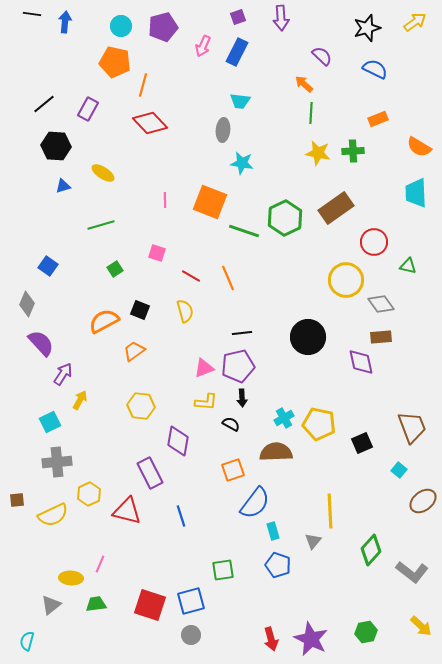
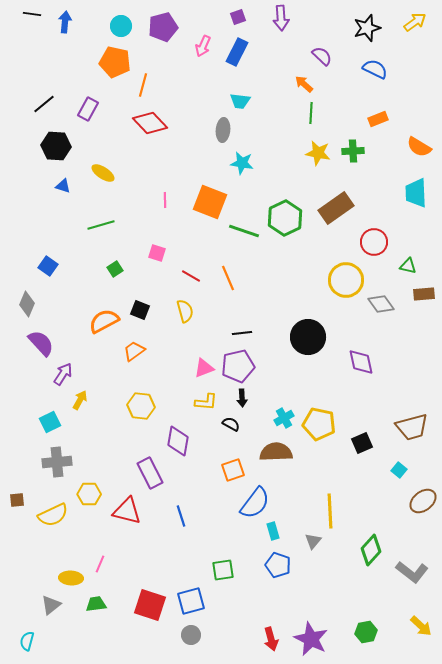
blue triangle at (63, 186): rotated 35 degrees clockwise
brown rectangle at (381, 337): moved 43 px right, 43 px up
brown trapezoid at (412, 427): rotated 96 degrees clockwise
yellow hexagon at (89, 494): rotated 25 degrees clockwise
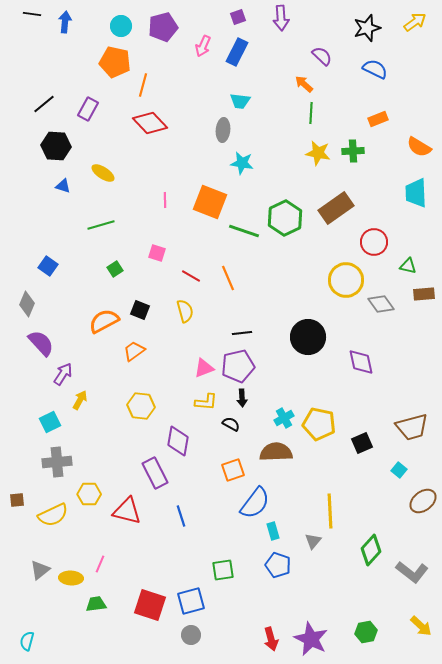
purple rectangle at (150, 473): moved 5 px right
gray triangle at (51, 605): moved 11 px left, 35 px up
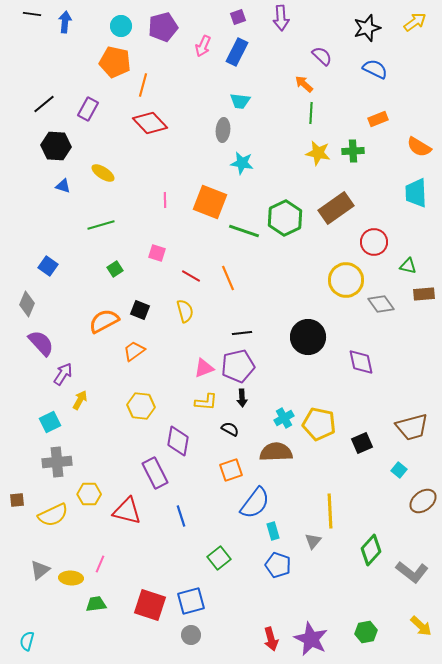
black semicircle at (231, 424): moved 1 px left, 5 px down
orange square at (233, 470): moved 2 px left
green square at (223, 570): moved 4 px left, 12 px up; rotated 30 degrees counterclockwise
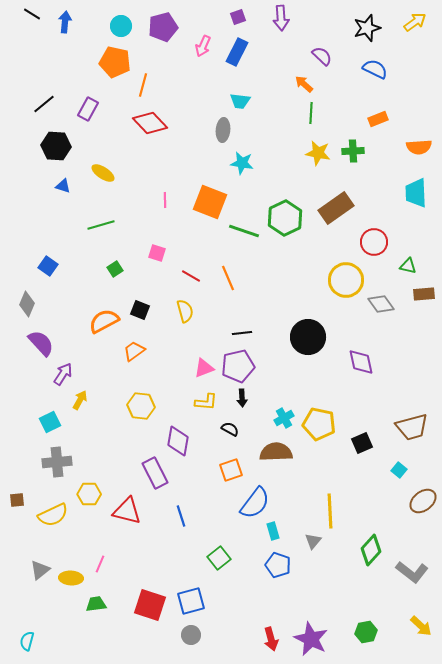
black line at (32, 14): rotated 24 degrees clockwise
orange semicircle at (419, 147): rotated 35 degrees counterclockwise
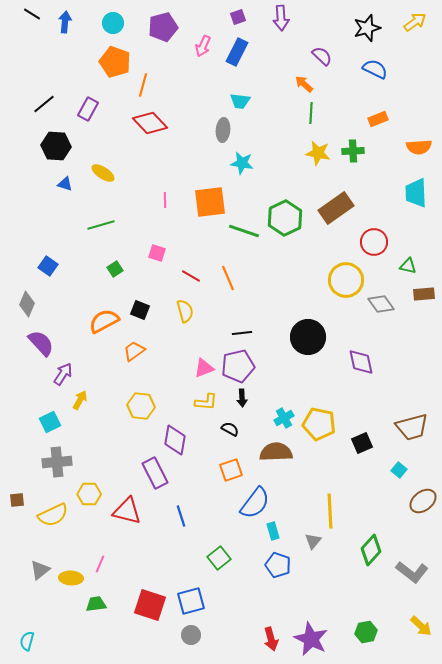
cyan circle at (121, 26): moved 8 px left, 3 px up
orange pentagon at (115, 62): rotated 8 degrees clockwise
blue triangle at (63, 186): moved 2 px right, 2 px up
orange square at (210, 202): rotated 28 degrees counterclockwise
purple diamond at (178, 441): moved 3 px left, 1 px up
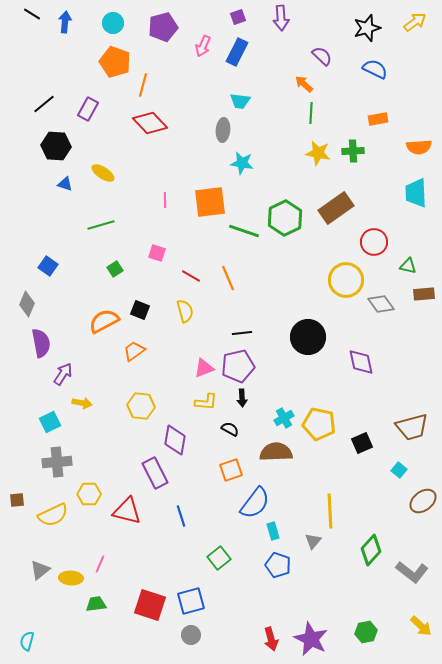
orange rectangle at (378, 119): rotated 12 degrees clockwise
purple semicircle at (41, 343): rotated 32 degrees clockwise
yellow arrow at (80, 400): moved 2 px right, 3 px down; rotated 72 degrees clockwise
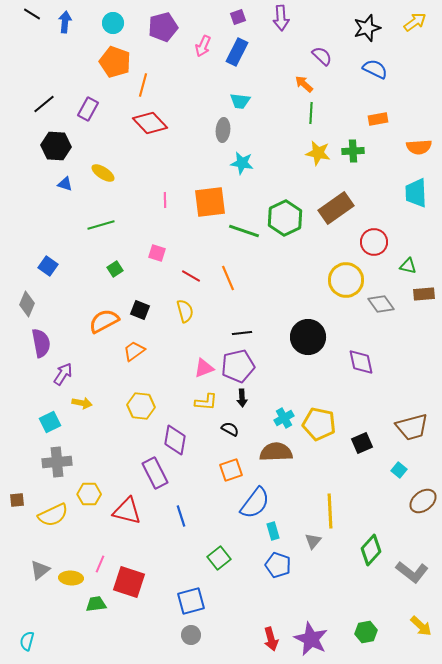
red square at (150, 605): moved 21 px left, 23 px up
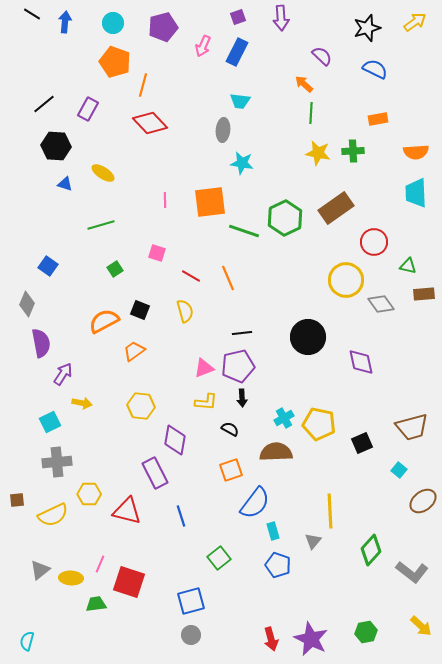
orange semicircle at (419, 147): moved 3 px left, 5 px down
